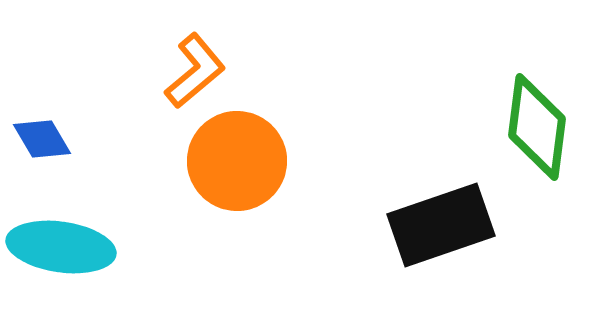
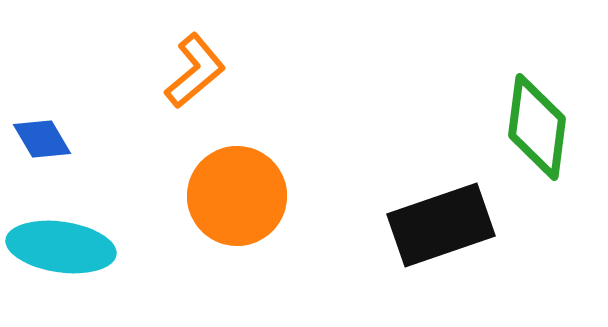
orange circle: moved 35 px down
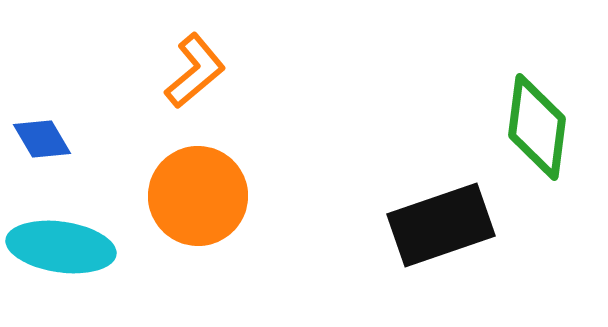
orange circle: moved 39 px left
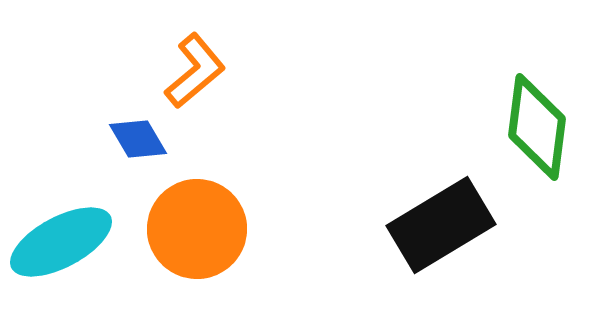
blue diamond: moved 96 px right
orange circle: moved 1 px left, 33 px down
black rectangle: rotated 12 degrees counterclockwise
cyan ellipse: moved 5 px up; rotated 36 degrees counterclockwise
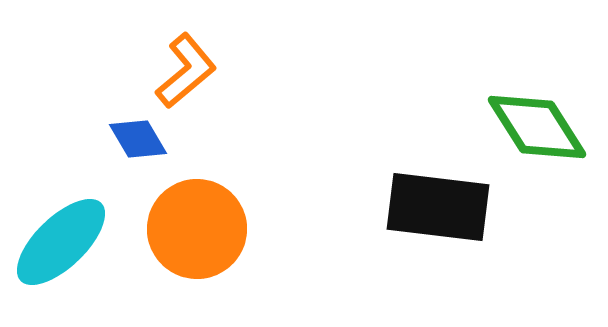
orange L-shape: moved 9 px left
green diamond: rotated 40 degrees counterclockwise
black rectangle: moved 3 px left, 18 px up; rotated 38 degrees clockwise
cyan ellipse: rotated 16 degrees counterclockwise
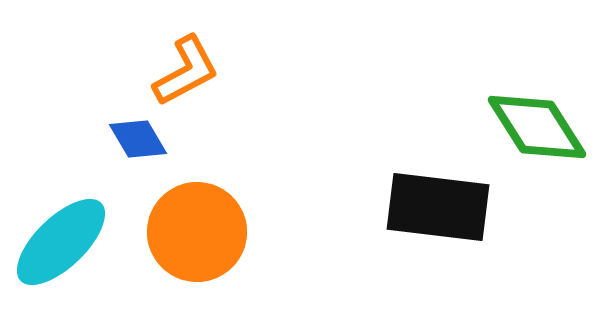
orange L-shape: rotated 12 degrees clockwise
orange circle: moved 3 px down
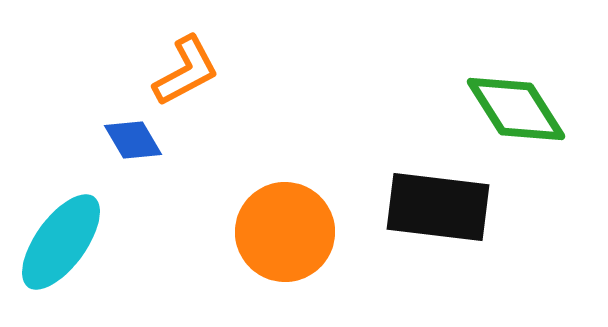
green diamond: moved 21 px left, 18 px up
blue diamond: moved 5 px left, 1 px down
orange circle: moved 88 px right
cyan ellipse: rotated 10 degrees counterclockwise
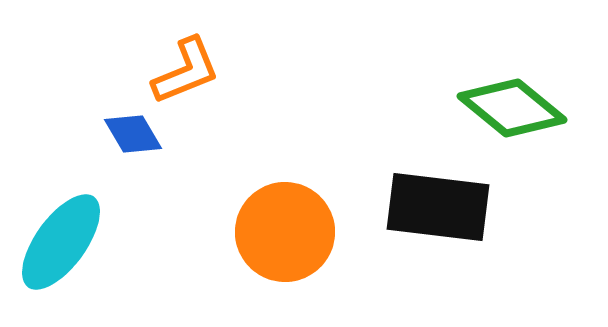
orange L-shape: rotated 6 degrees clockwise
green diamond: moved 4 px left, 1 px up; rotated 18 degrees counterclockwise
blue diamond: moved 6 px up
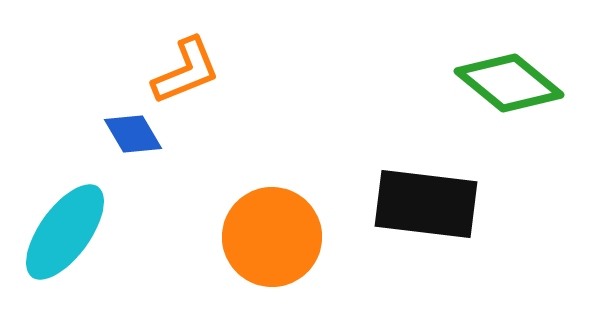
green diamond: moved 3 px left, 25 px up
black rectangle: moved 12 px left, 3 px up
orange circle: moved 13 px left, 5 px down
cyan ellipse: moved 4 px right, 10 px up
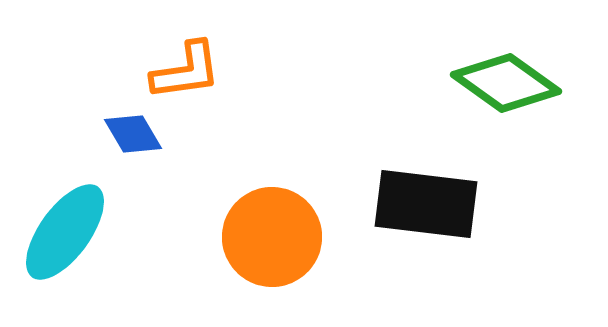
orange L-shape: rotated 14 degrees clockwise
green diamond: moved 3 px left; rotated 4 degrees counterclockwise
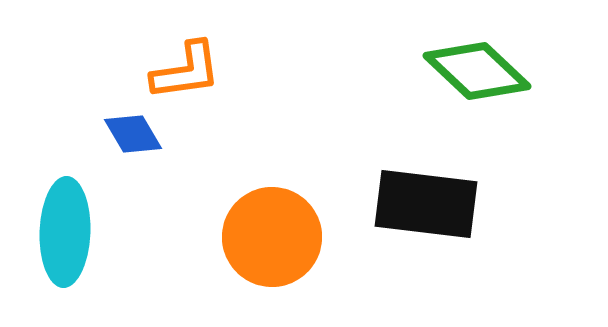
green diamond: moved 29 px left, 12 px up; rotated 8 degrees clockwise
cyan ellipse: rotated 34 degrees counterclockwise
